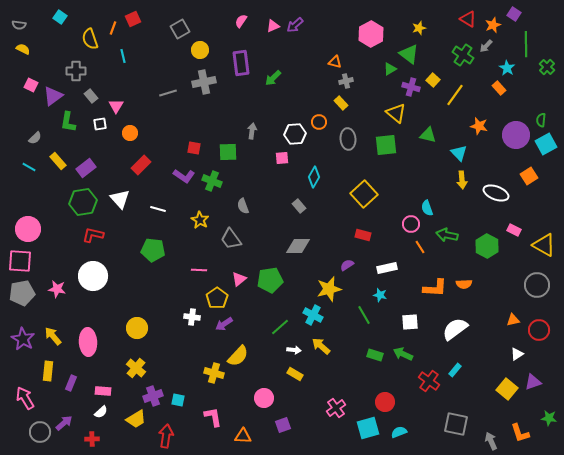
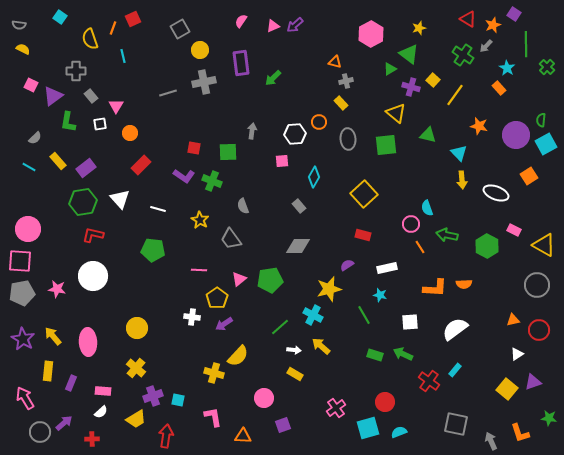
pink square at (282, 158): moved 3 px down
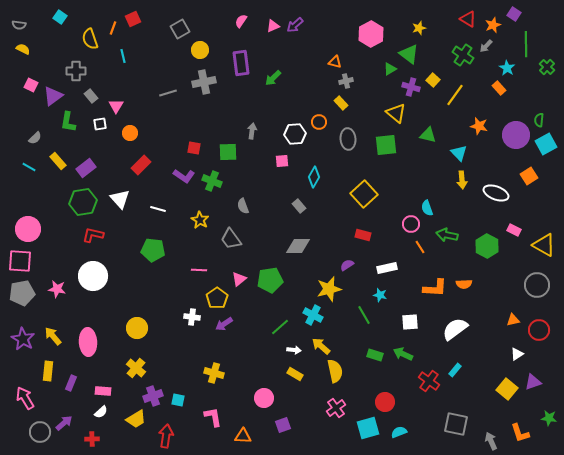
green semicircle at (541, 120): moved 2 px left
yellow semicircle at (238, 356): moved 97 px right, 15 px down; rotated 55 degrees counterclockwise
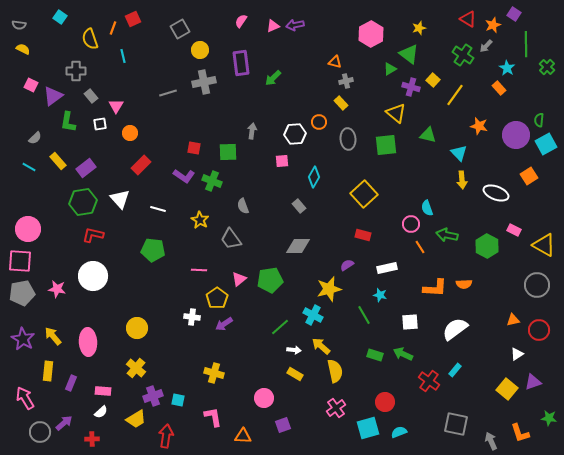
purple arrow at (295, 25): rotated 30 degrees clockwise
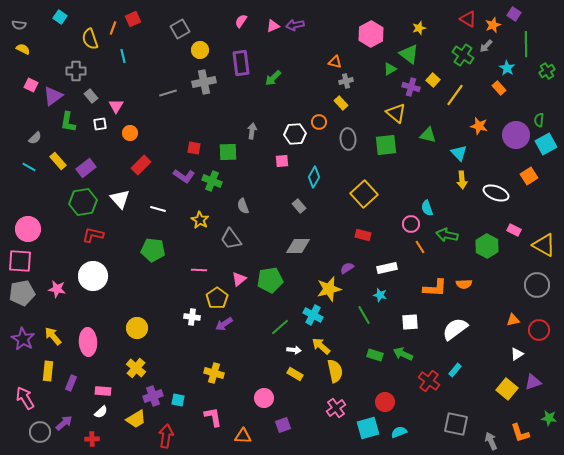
green cross at (547, 67): moved 4 px down; rotated 14 degrees clockwise
purple semicircle at (347, 265): moved 3 px down
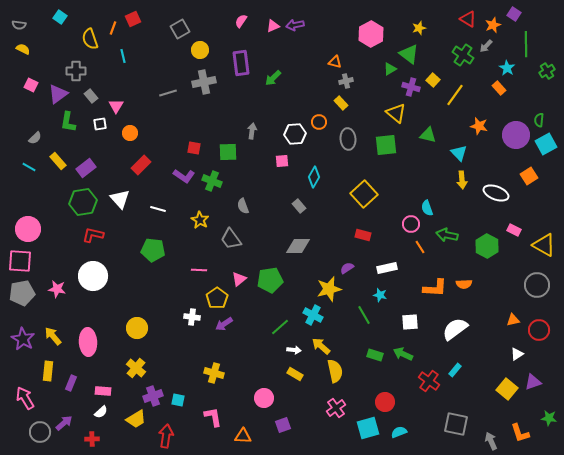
purple triangle at (53, 96): moved 5 px right, 2 px up
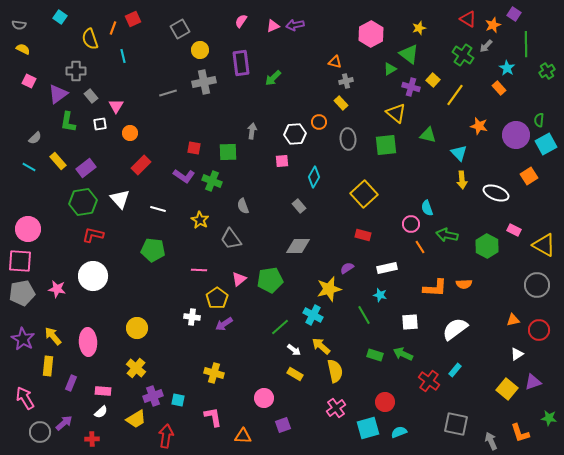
pink square at (31, 85): moved 2 px left, 4 px up
white arrow at (294, 350): rotated 32 degrees clockwise
yellow rectangle at (48, 371): moved 5 px up
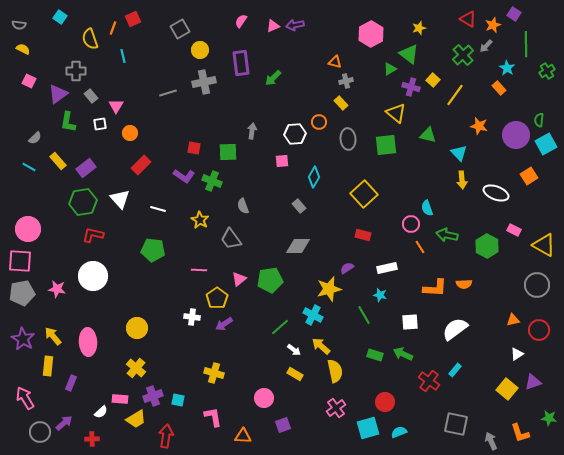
green cross at (463, 55): rotated 15 degrees clockwise
pink rectangle at (103, 391): moved 17 px right, 8 px down
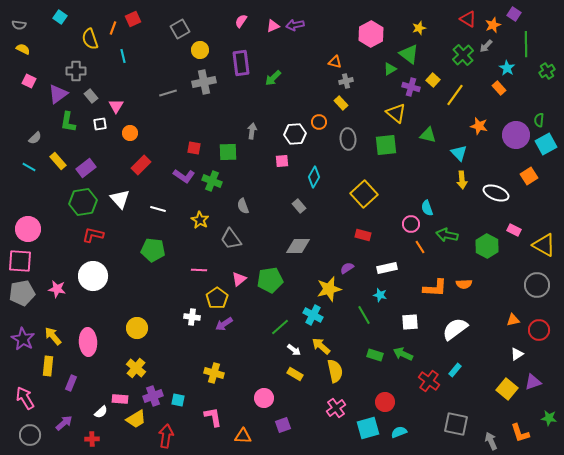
gray circle at (40, 432): moved 10 px left, 3 px down
